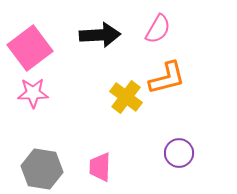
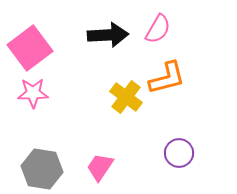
black arrow: moved 8 px right
pink trapezoid: rotated 32 degrees clockwise
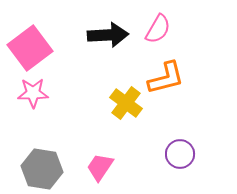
orange L-shape: moved 1 px left
yellow cross: moved 6 px down
purple circle: moved 1 px right, 1 px down
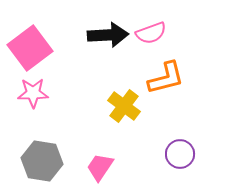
pink semicircle: moved 7 px left, 4 px down; rotated 40 degrees clockwise
yellow cross: moved 2 px left, 3 px down
gray hexagon: moved 8 px up
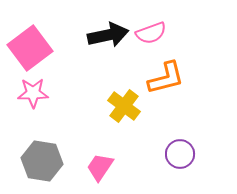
black arrow: rotated 9 degrees counterclockwise
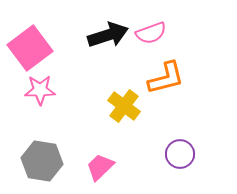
black arrow: rotated 6 degrees counterclockwise
pink star: moved 7 px right, 3 px up
pink trapezoid: rotated 12 degrees clockwise
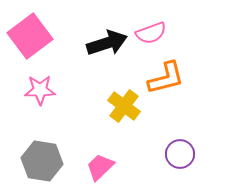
black arrow: moved 1 px left, 8 px down
pink square: moved 12 px up
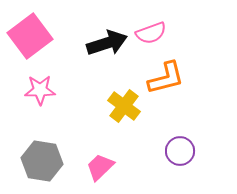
purple circle: moved 3 px up
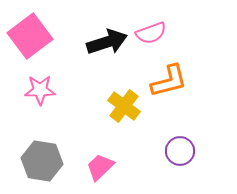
black arrow: moved 1 px up
orange L-shape: moved 3 px right, 3 px down
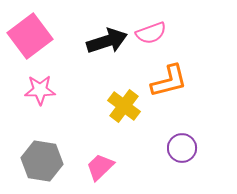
black arrow: moved 1 px up
purple circle: moved 2 px right, 3 px up
